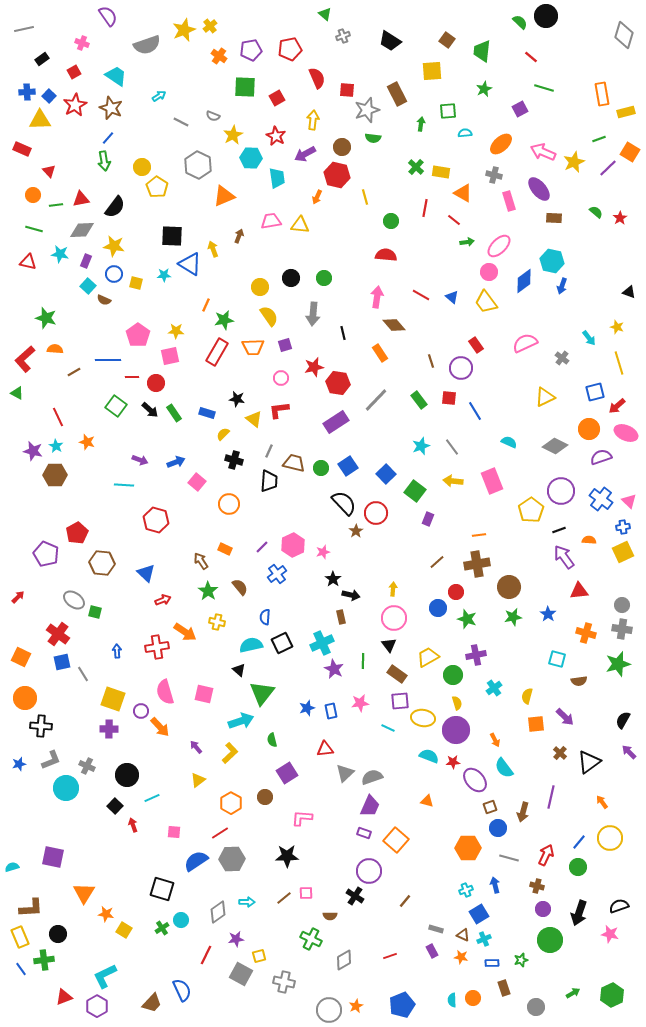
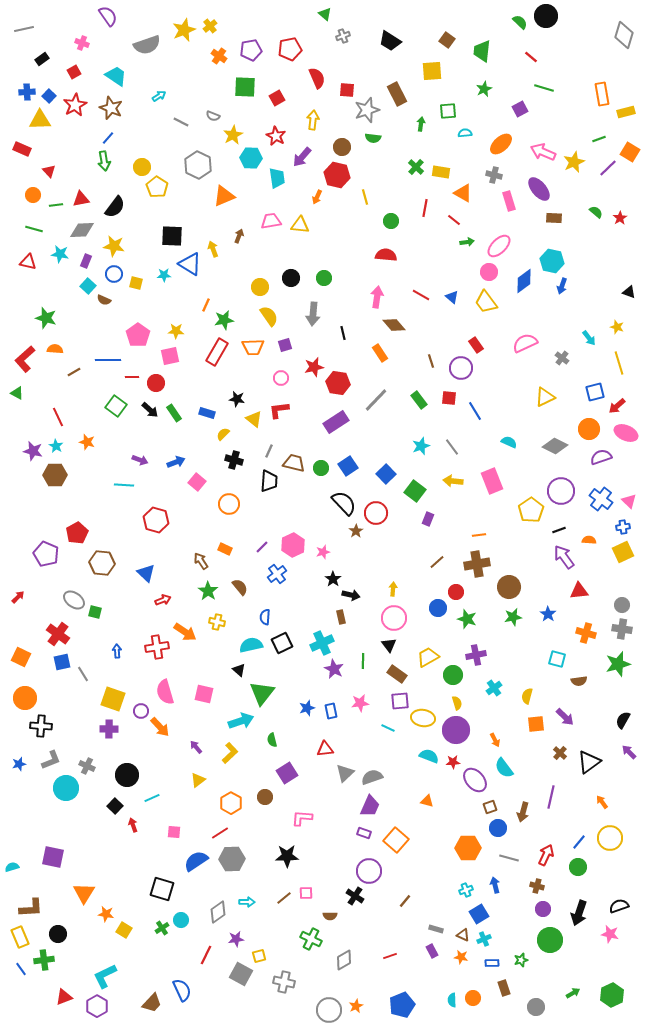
purple arrow at (305, 154): moved 3 px left, 3 px down; rotated 20 degrees counterclockwise
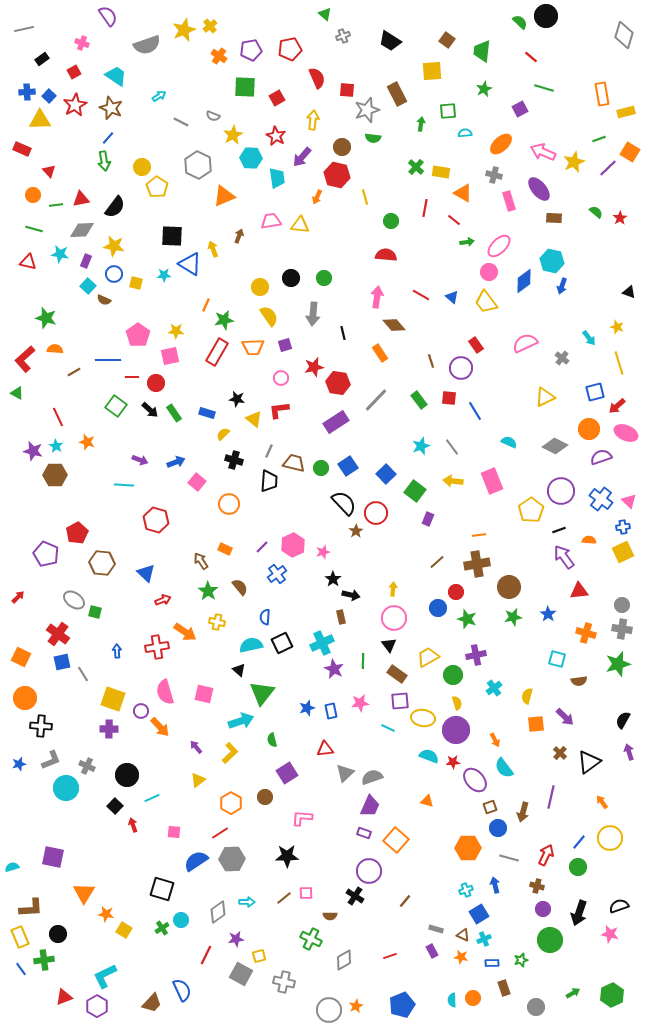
purple arrow at (629, 752): rotated 28 degrees clockwise
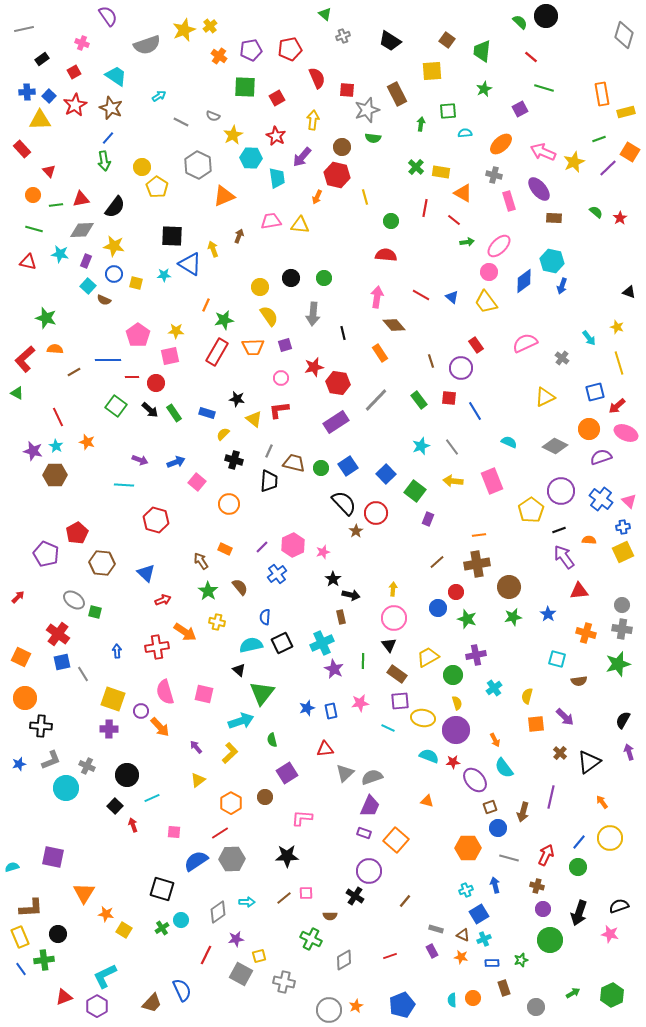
red rectangle at (22, 149): rotated 24 degrees clockwise
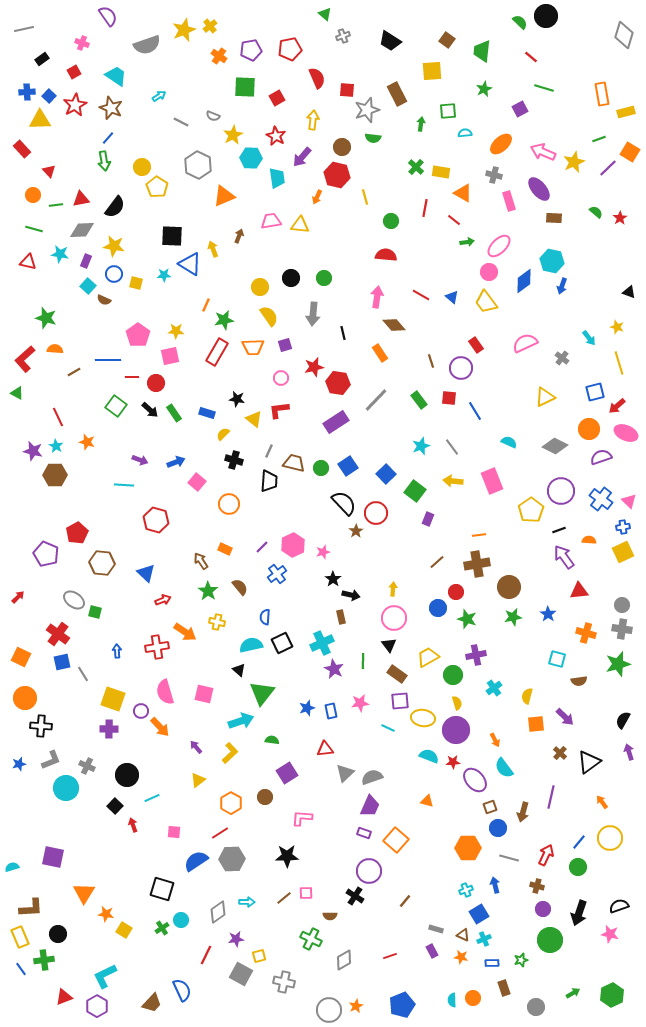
green semicircle at (272, 740): rotated 112 degrees clockwise
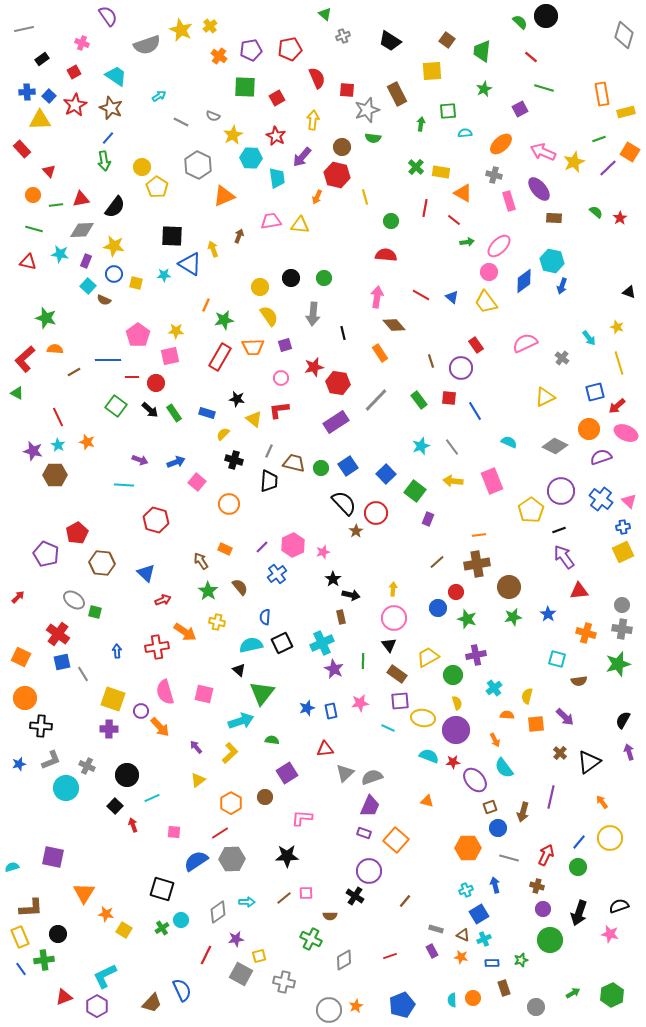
yellow star at (184, 30): moved 3 px left; rotated 25 degrees counterclockwise
red rectangle at (217, 352): moved 3 px right, 5 px down
cyan star at (56, 446): moved 2 px right, 1 px up
orange semicircle at (589, 540): moved 82 px left, 175 px down
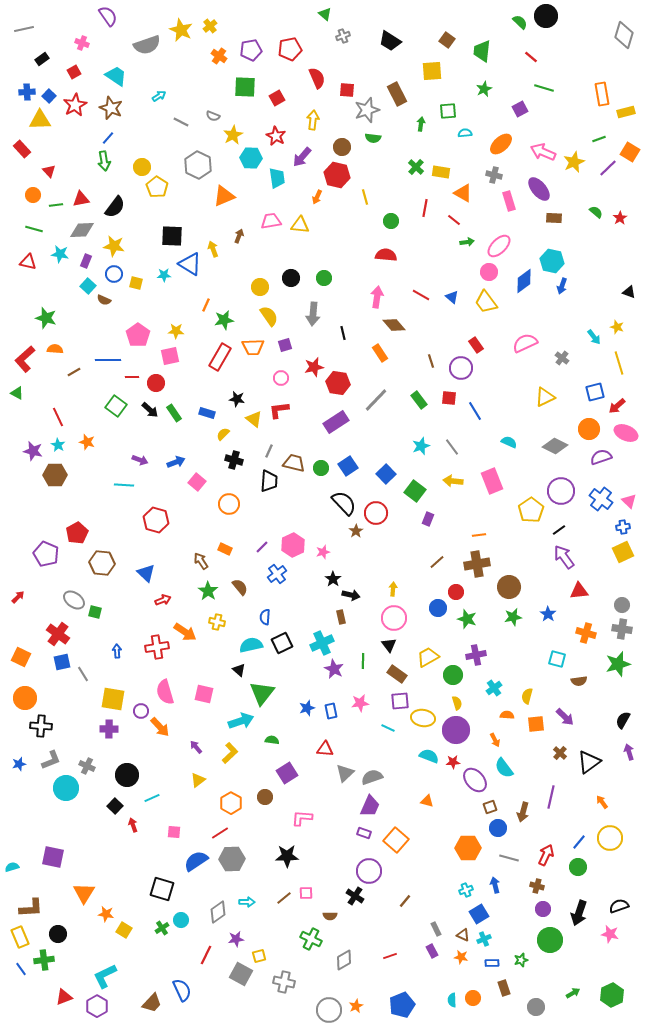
cyan arrow at (589, 338): moved 5 px right, 1 px up
black line at (559, 530): rotated 16 degrees counterclockwise
yellow square at (113, 699): rotated 10 degrees counterclockwise
red triangle at (325, 749): rotated 12 degrees clockwise
gray rectangle at (436, 929): rotated 48 degrees clockwise
